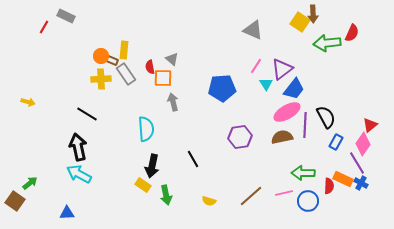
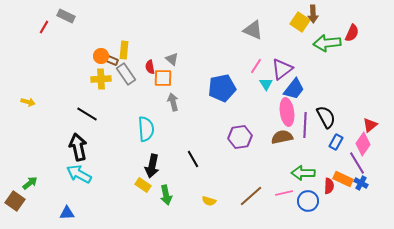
blue pentagon at (222, 88): rotated 8 degrees counterclockwise
pink ellipse at (287, 112): rotated 68 degrees counterclockwise
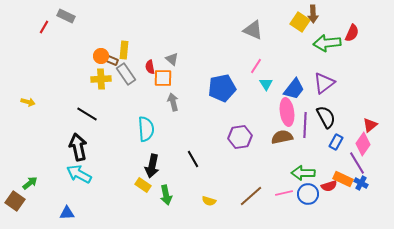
purple triangle at (282, 69): moved 42 px right, 14 px down
red semicircle at (329, 186): rotated 70 degrees clockwise
blue circle at (308, 201): moved 7 px up
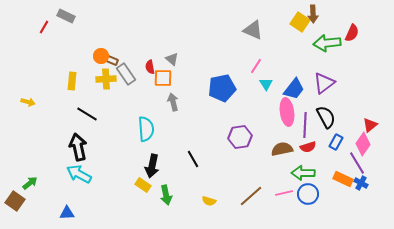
yellow rectangle at (124, 50): moved 52 px left, 31 px down
yellow cross at (101, 79): moved 5 px right
brown semicircle at (282, 137): moved 12 px down
red semicircle at (329, 186): moved 21 px left, 39 px up
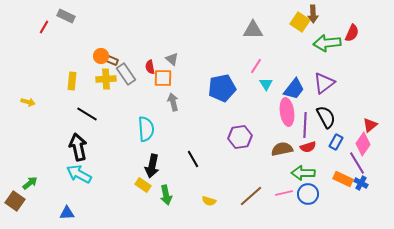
gray triangle at (253, 30): rotated 25 degrees counterclockwise
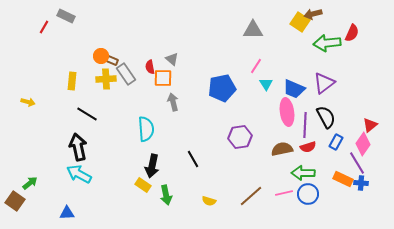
brown arrow at (313, 14): rotated 78 degrees clockwise
blue trapezoid at (294, 89): rotated 75 degrees clockwise
blue cross at (361, 183): rotated 24 degrees counterclockwise
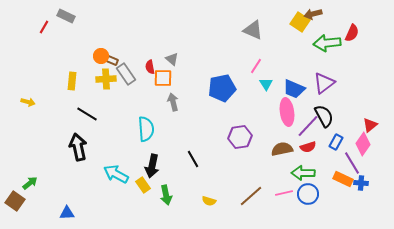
gray triangle at (253, 30): rotated 25 degrees clockwise
black semicircle at (326, 117): moved 2 px left, 1 px up
purple line at (305, 125): moved 3 px right, 1 px down; rotated 40 degrees clockwise
purple line at (357, 163): moved 5 px left
cyan arrow at (79, 174): moved 37 px right
yellow rectangle at (143, 185): rotated 21 degrees clockwise
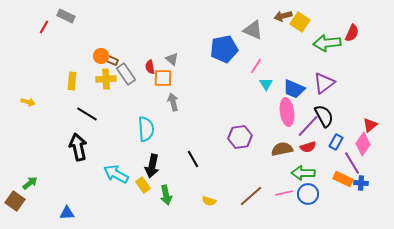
brown arrow at (313, 14): moved 30 px left, 2 px down
blue pentagon at (222, 88): moved 2 px right, 39 px up
